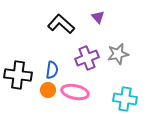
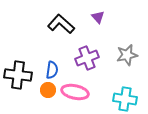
gray star: moved 9 px right, 1 px down
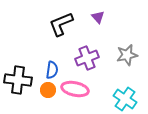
black L-shape: rotated 64 degrees counterclockwise
black cross: moved 5 px down
pink ellipse: moved 3 px up
cyan cross: rotated 25 degrees clockwise
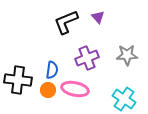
black L-shape: moved 5 px right, 2 px up
gray star: rotated 10 degrees clockwise
cyan cross: moved 1 px left
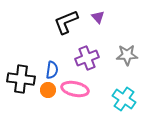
black cross: moved 3 px right, 1 px up
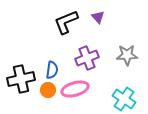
black cross: rotated 20 degrees counterclockwise
pink ellipse: rotated 28 degrees counterclockwise
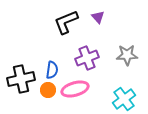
cyan cross: rotated 20 degrees clockwise
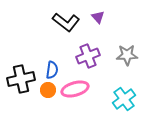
black L-shape: rotated 120 degrees counterclockwise
purple cross: moved 1 px right, 2 px up
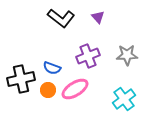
black L-shape: moved 5 px left, 4 px up
blue semicircle: moved 2 px up; rotated 102 degrees clockwise
pink ellipse: rotated 16 degrees counterclockwise
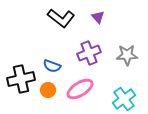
purple cross: moved 1 px right, 3 px up
blue semicircle: moved 2 px up
pink ellipse: moved 5 px right
